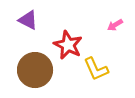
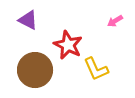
pink arrow: moved 4 px up
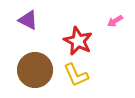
red star: moved 10 px right, 4 px up
yellow L-shape: moved 20 px left, 6 px down
